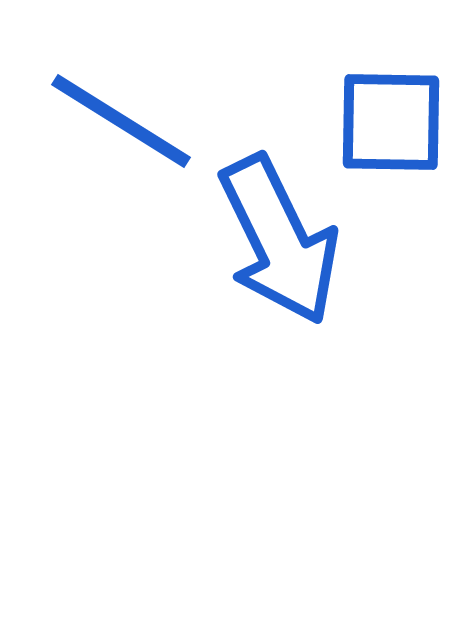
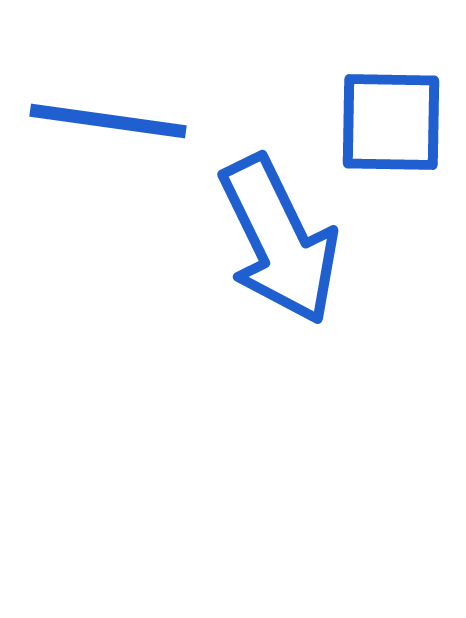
blue line: moved 13 px left; rotated 24 degrees counterclockwise
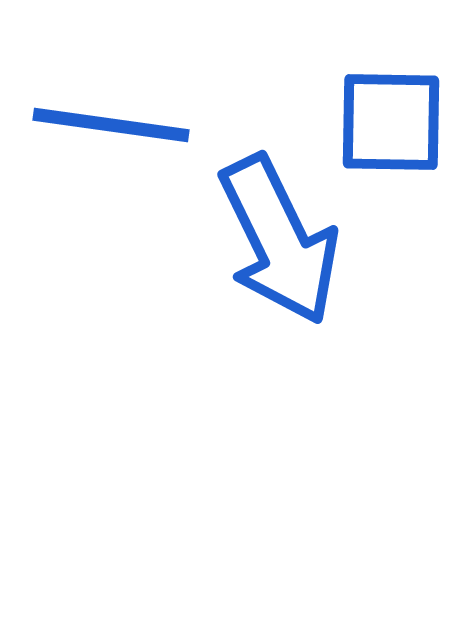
blue line: moved 3 px right, 4 px down
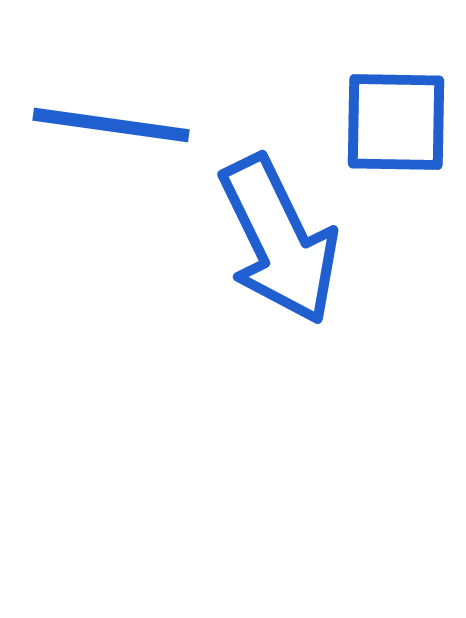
blue square: moved 5 px right
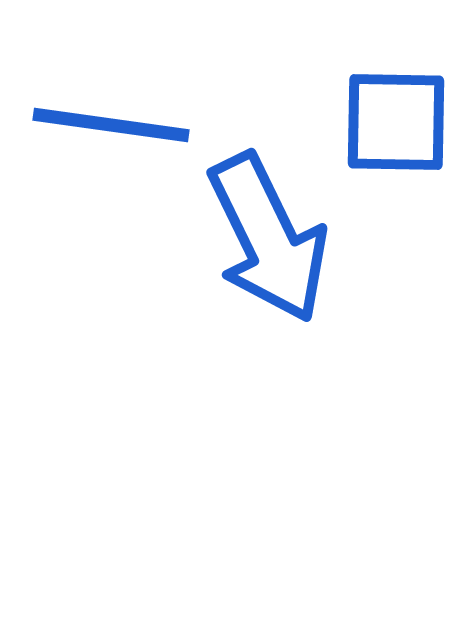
blue arrow: moved 11 px left, 2 px up
